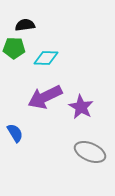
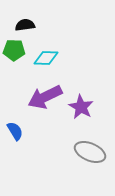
green pentagon: moved 2 px down
blue semicircle: moved 2 px up
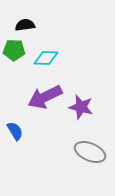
purple star: rotated 15 degrees counterclockwise
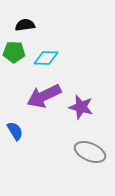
green pentagon: moved 2 px down
purple arrow: moved 1 px left, 1 px up
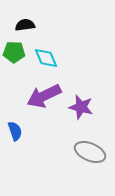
cyan diamond: rotated 65 degrees clockwise
blue semicircle: rotated 12 degrees clockwise
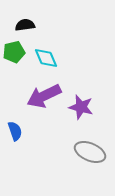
green pentagon: rotated 15 degrees counterclockwise
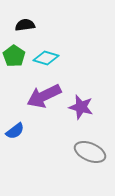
green pentagon: moved 4 px down; rotated 25 degrees counterclockwise
cyan diamond: rotated 50 degrees counterclockwise
blue semicircle: rotated 72 degrees clockwise
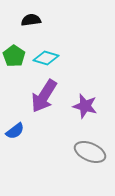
black semicircle: moved 6 px right, 5 px up
purple arrow: rotated 32 degrees counterclockwise
purple star: moved 4 px right, 1 px up
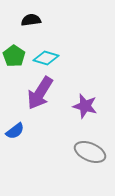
purple arrow: moved 4 px left, 3 px up
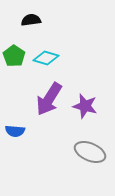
purple arrow: moved 9 px right, 6 px down
blue semicircle: rotated 42 degrees clockwise
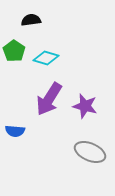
green pentagon: moved 5 px up
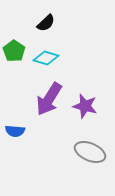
black semicircle: moved 15 px right, 3 px down; rotated 144 degrees clockwise
